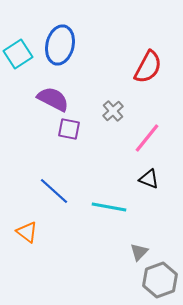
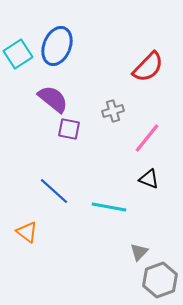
blue ellipse: moved 3 px left, 1 px down; rotated 9 degrees clockwise
red semicircle: rotated 16 degrees clockwise
purple semicircle: rotated 12 degrees clockwise
gray cross: rotated 25 degrees clockwise
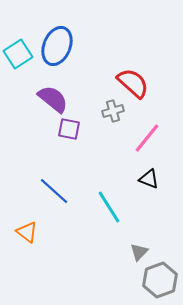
red semicircle: moved 15 px left, 16 px down; rotated 92 degrees counterclockwise
cyan line: rotated 48 degrees clockwise
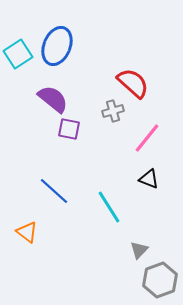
gray triangle: moved 2 px up
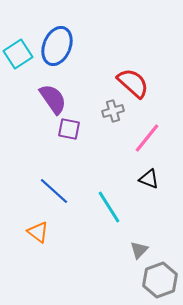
purple semicircle: rotated 16 degrees clockwise
orange triangle: moved 11 px right
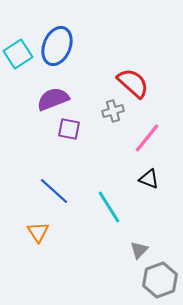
purple semicircle: rotated 76 degrees counterclockwise
orange triangle: rotated 20 degrees clockwise
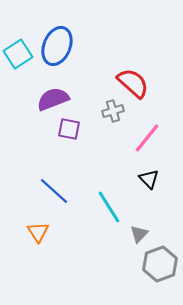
black triangle: rotated 25 degrees clockwise
gray triangle: moved 16 px up
gray hexagon: moved 16 px up
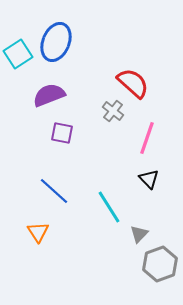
blue ellipse: moved 1 px left, 4 px up
purple semicircle: moved 4 px left, 4 px up
gray cross: rotated 35 degrees counterclockwise
purple square: moved 7 px left, 4 px down
pink line: rotated 20 degrees counterclockwise
